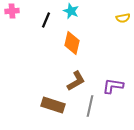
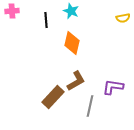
black line: rotated 28 degrees counterclockwise
purple L-shape: moved 1 px down
brown rectangle: moved 8 px up; rotated 65 degrees counterclockwise
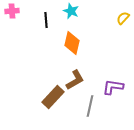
yellow semicircle: rotated 144 degrees clockwise
brown L-shape: moved 1 px left, 1 px up
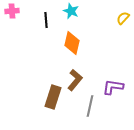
brown L-shape: rotated 20 degrees counterclockwise
brown rectangle: rotated 25 degrees counterclockwise
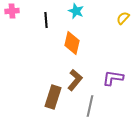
cyan star: moved 5 px right
purple L-shape: moved 9 px up
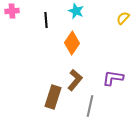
orange diamond: rotated 20 degrees clockwise
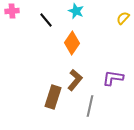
black line: rotated 35 degrees counterclockwise
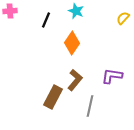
pink cross: moved 2 px left
black line: rotated 63 degrees clockwise
purple L-shape: moved 1 px left, 2 px up
brown rectangle: rotated 10 degrees clockwise
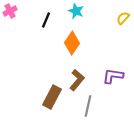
pink cross: rotated 24 degrees counterclockwise
purple L-shape: moved 1 px right
brown L-shape: moved 2 px right
brown rectangle: moved 1 px left
gray line: moved 2 px left
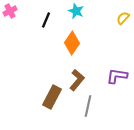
purple L-shape: moved 4 px right
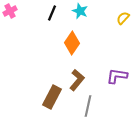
cyan star: moved 4 px right
black line: moved 6 px right, 7 px up
